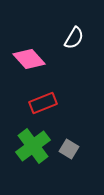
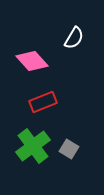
pink diamond: moved 3 px right, 2 px down
red rectangle: moved 1 px up
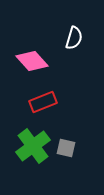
white semicircle: rotated 15 degrees counterclockwise
gray square: moved 3 px left, 1 px up; rotated 18 degrees counterclockwise
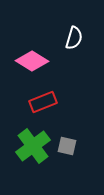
pink diamond: rotated 16 degrees counterclockwise
gray square: moved 1 px right, 2 px up
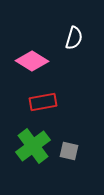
red rectangle: rotated 12 degrees clockwise
gray square: moved 2 px right, 5 px down
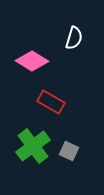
red rectangle: moved 8 px right; rotated 40 degrees clockwise
gray square: rotated 12 degrees clockwise
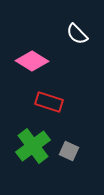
white semicircle: moved 3 px right, 4 px up; rotated 120 degrees clockwise
red rectangle: moved 2 px left; rotated 12 degrees counterclockwise
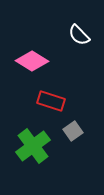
white semicircle: moved 2 px right, 1 px down
red rectangle: moved 2 px right, 1 px up
gray square: moved 4 px right, 20 px up; rotated 30 degrees clockwise
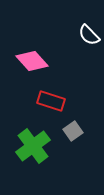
white semicircle: moved 10 px right
pink diamond: rotated 16 degrees clockwise
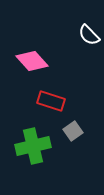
green cross: rotated 24 degrees clockwise
